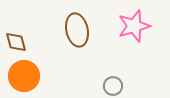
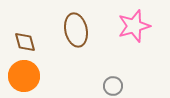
brown ellipse: moved 1 px left
brown diamond: moved 9 px right
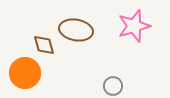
brown ellipse: rotated 68 degrees counterclockwise
brown diamond: moved 19 px right, 3 px down
orange circle: moved 1 px right, 3 px up
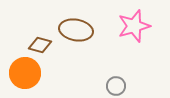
brown diamond: moved 4 px left; rotated 60 degrees counterclockwise
gray circle: moved 3 px right
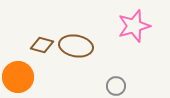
brown ellipse: moved 16 px down
brown diamond: moved 2 px right
orange circle: moved 7 px left, 4 px down
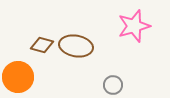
gray circle: moved 3 px left, 1 px up
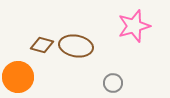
gray circle: moved 2 px up
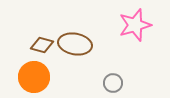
pink star: moved 1 px right, 1 px up
brown ellipse: moved 1 px left, 2 px up
orange circle: moved 16 px right
